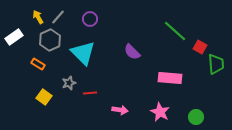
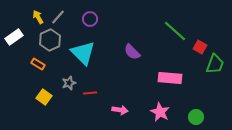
green trapezoid: moved 1 px left; rotated 25 degrees clockwise
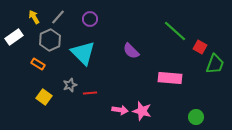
yellow arrow: moved 4 px left
purple semicircle: moved 1 px left, 1 px up
gray star: moved 1 px right, 2 px down
pink star: moved 18 px left, 1 px up; rotated 12 degrees counterclockwise
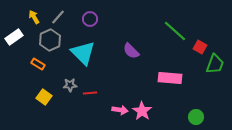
gray star: rotated 16 degrees clockwise
pink star: rotated 18 degrees clockwise
